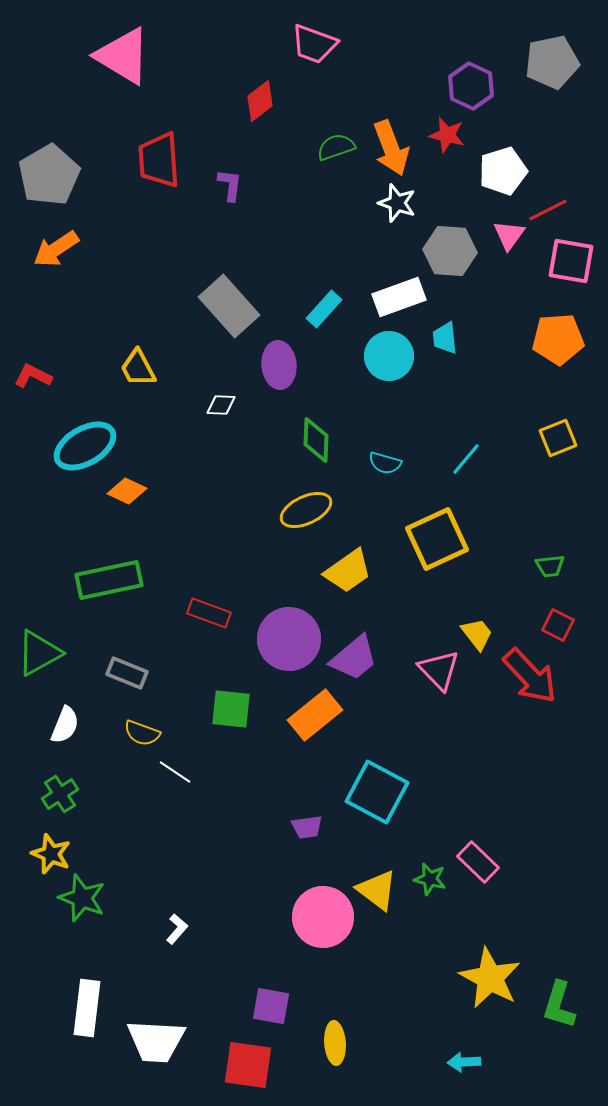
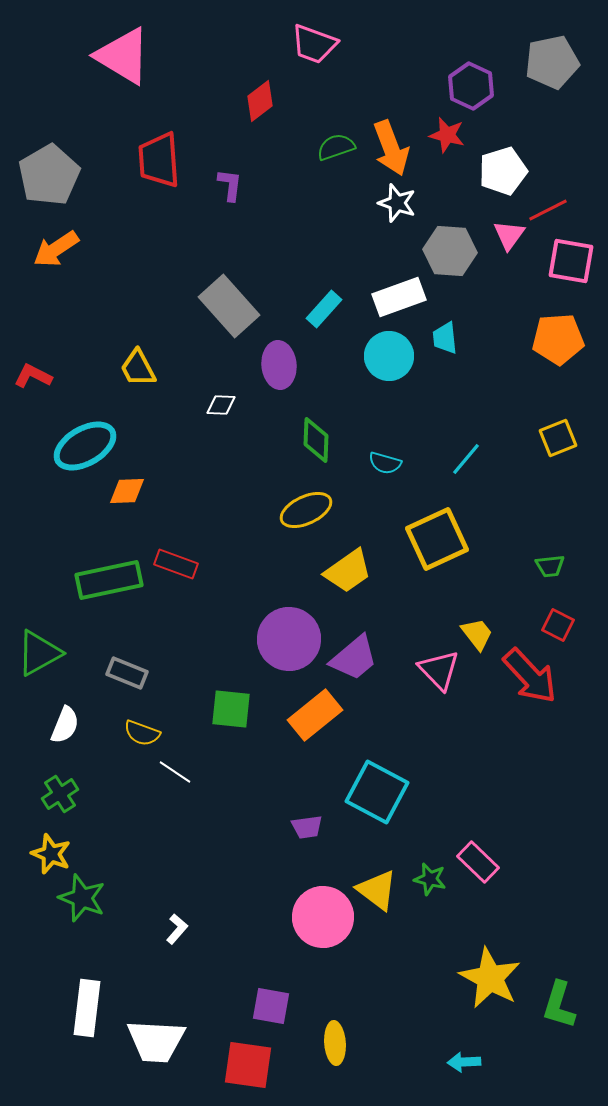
orange diamond at (127, 491): rotated 27 degrees counterclockwise
red rectangle at (209, 613): moved 33 px left, 49 px up
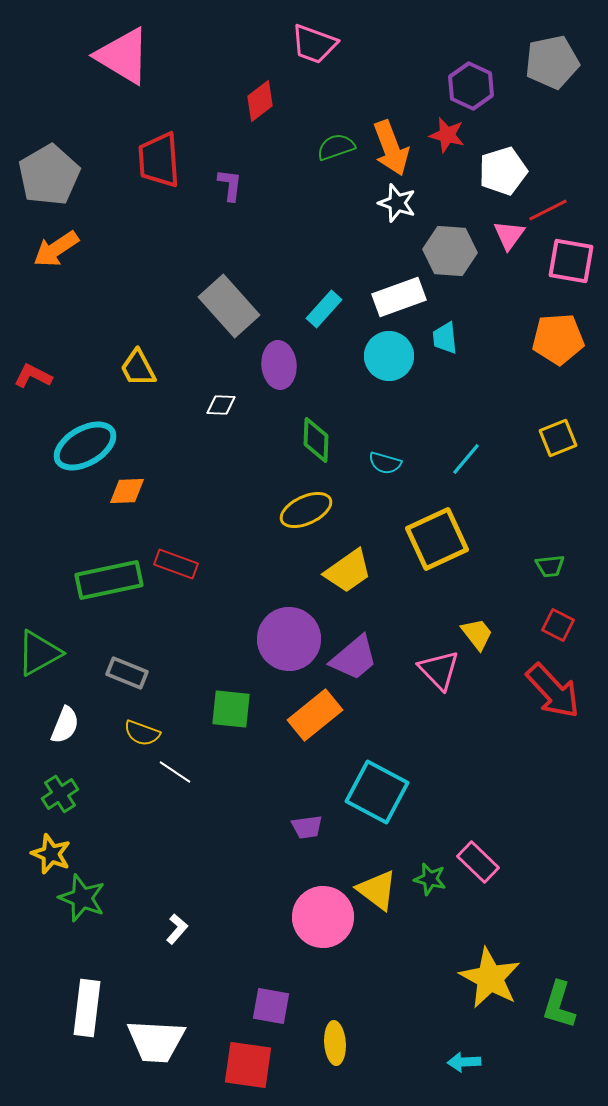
red arrow at (530, 676): moved 23 px right, 15 px down
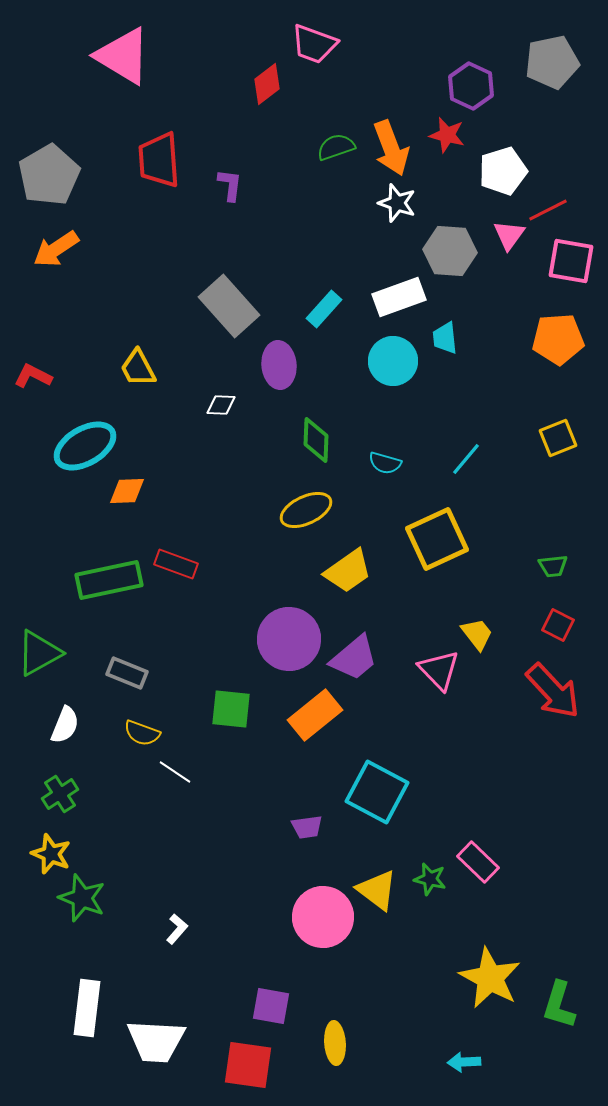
red diamond at (260, 101): moved 7 px right, 17 px up
cyan circle at (389, 356): moved 4 px right, 5 px down
green trapezoid at (550, 566): moved 3 px right
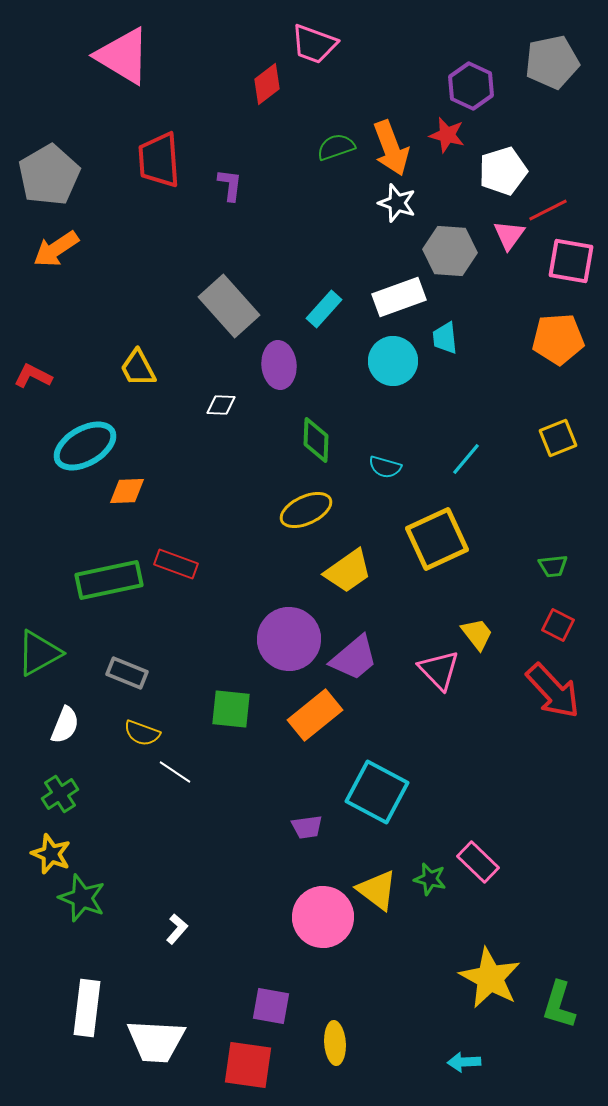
cyan semicircle at (385, 463): moved 4 px down
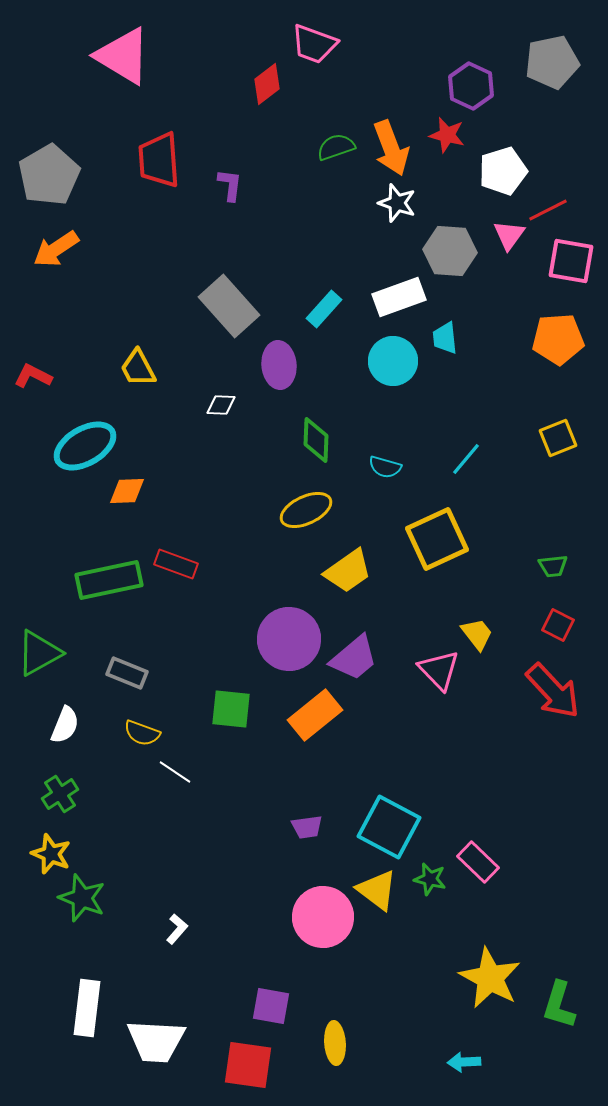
cyan square at (377, 792): moved 12 px right, 35 px down
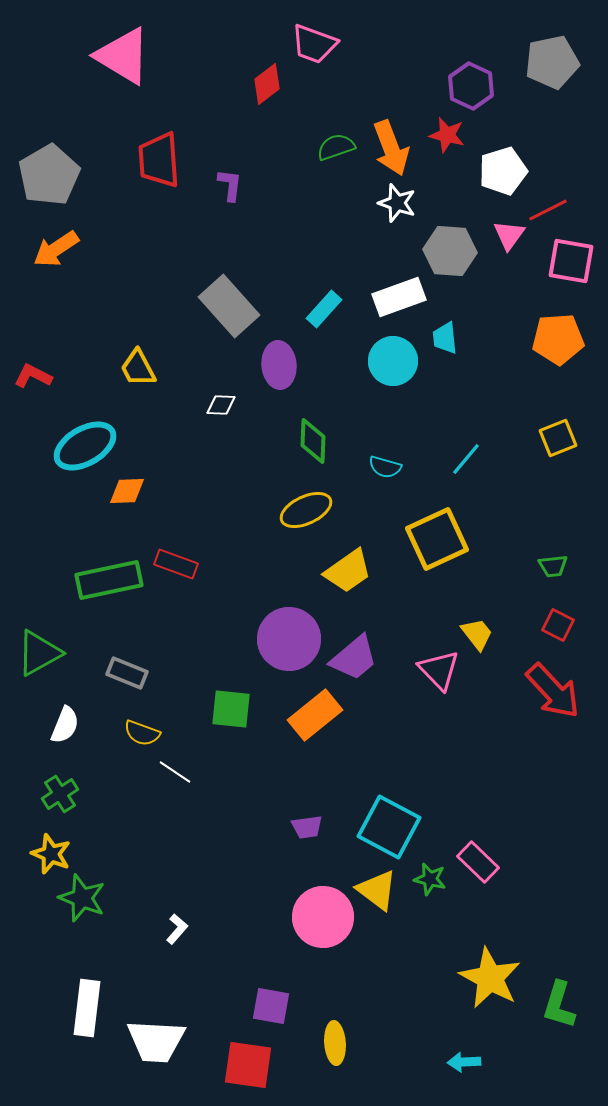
green diamond at (316, 440): moved 3 px left, 1 px down
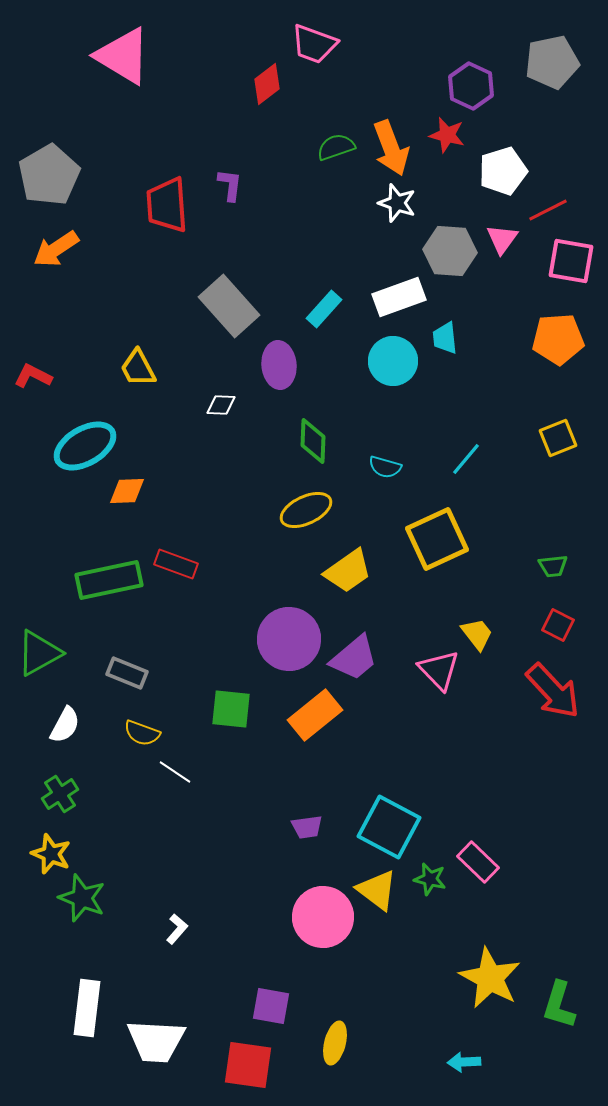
red trapezoid at (159, 160): moved 8 px right, 45 px down
pink triangle at (509, 235): moved 7 px left, 4 px down
white semicircle at (65, 725): rotated 6 degrees clockwise
yellow ellipse at (335, 1043): rotated 18 degrees clockwise
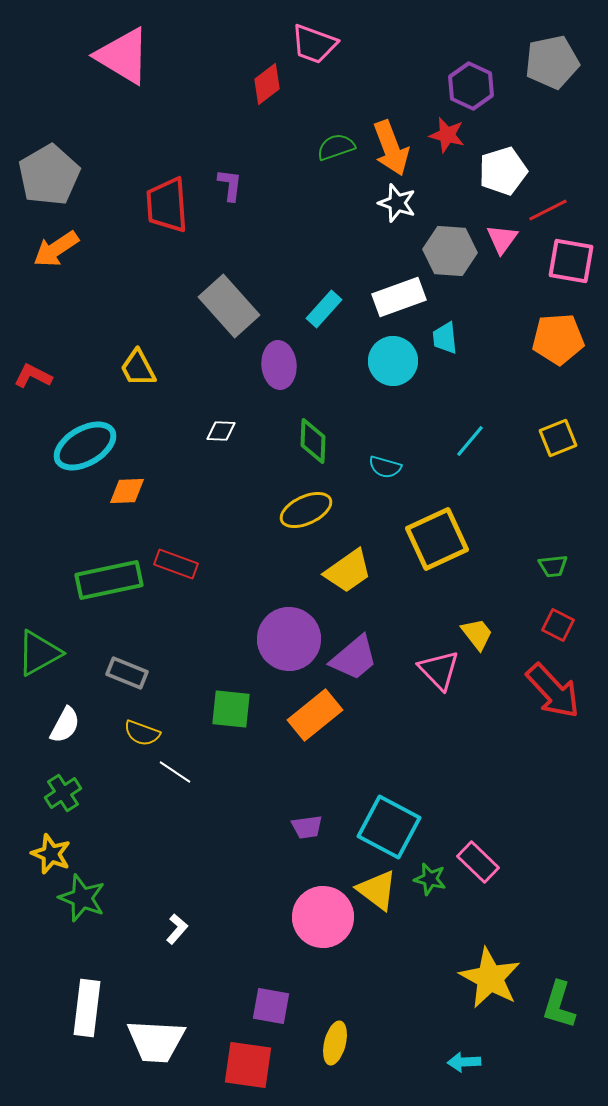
white diamond at (221, 405): moved 26 px down
cyan line at (466, 459): moved 4 px right, 18 px up
green cross at (60, 794): moved 3 px right, 1 px up
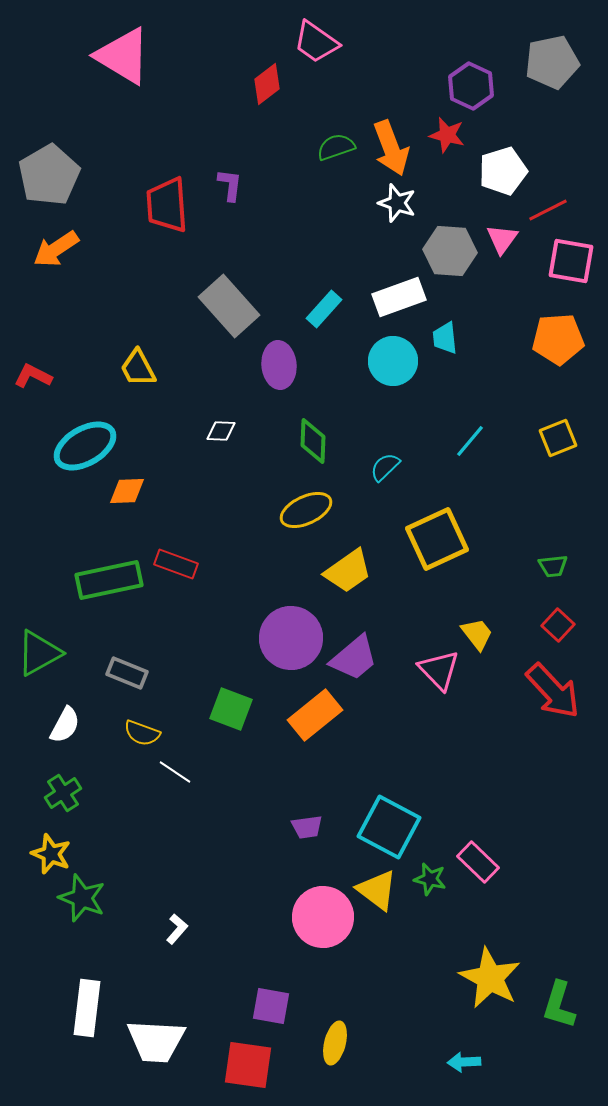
pink trapezoid at (314, 44): moved 2 px right, 2 px up; rotated 15 degrees clockwise
cyan semicircle at (385, 467): rotated 120 degrees clockwise
red square at (558, 625): rotated 16 degrees clockwise
purple circle at (289, 639): moved 2 px right, 1 px up
green square at (231, 709): rotated 15 degrees clockwise
